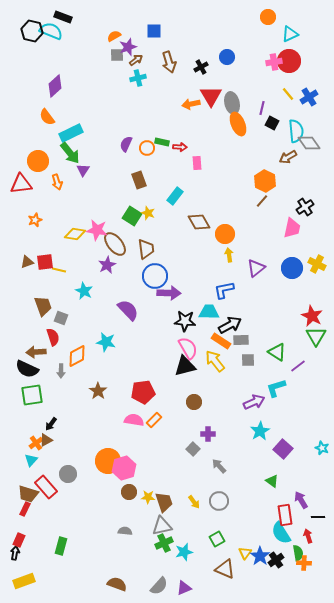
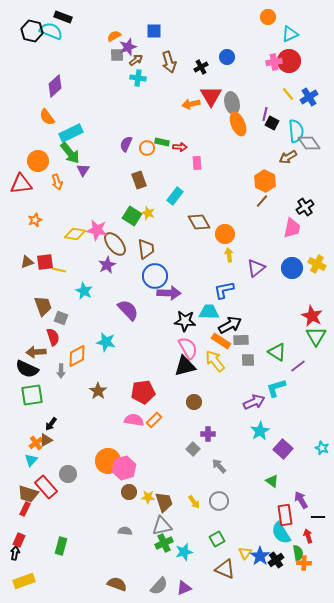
cyan cross at (138, 78): rotated 21 degrees clockwise
purple line at (262, 108): moved 3 px right, 6 px down
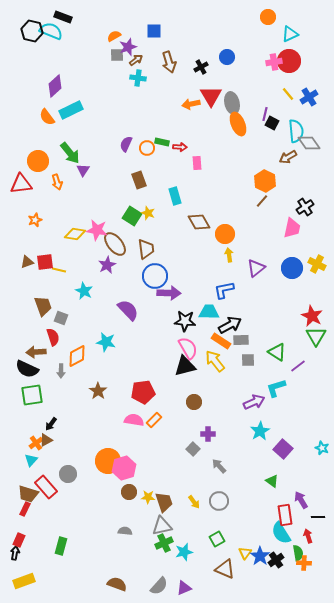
cyan rectangle at (71, 133): moved 23 px up
cyan rectangle at (175, 196): rotated 54 degrees counterclockwise
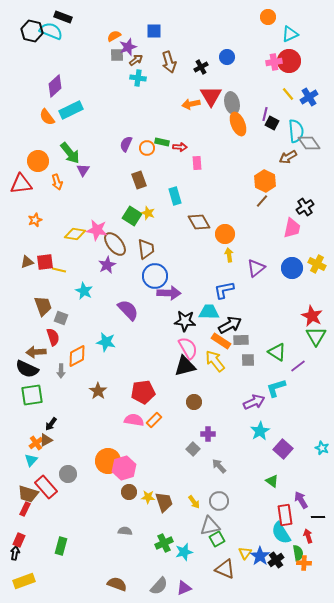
gray triangle at (162, 526): moved 48 px right
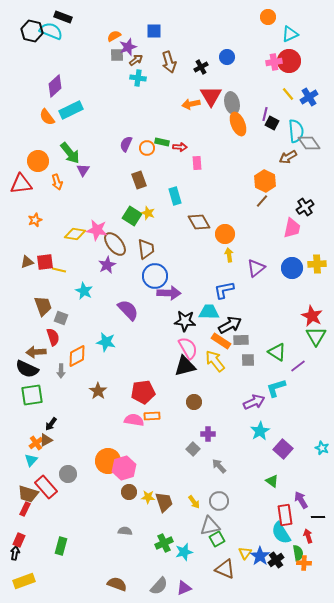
yellow cross at (317, 264): rotated 30 degrees counterclockwise
orange rectangle at (154, 420): moved 2 px left, 4 px up; rotated 42 degrees clockwise
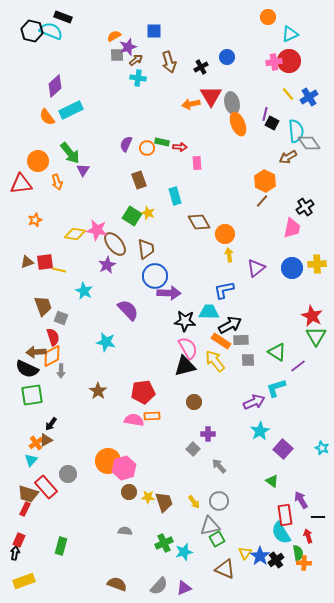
orange diamond at (77, 356): moved 25 px left
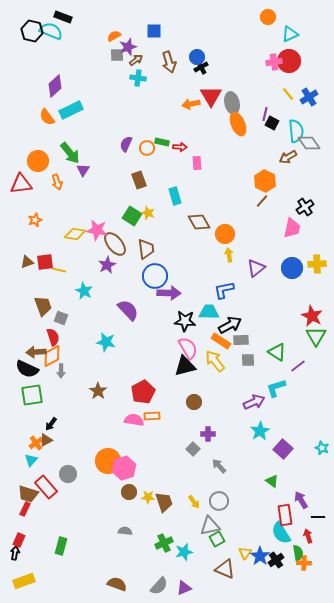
blue circle at (227, 57): moved 30 px left
red pentagon at (143, 392): rotated 20 degrees counterclockwise
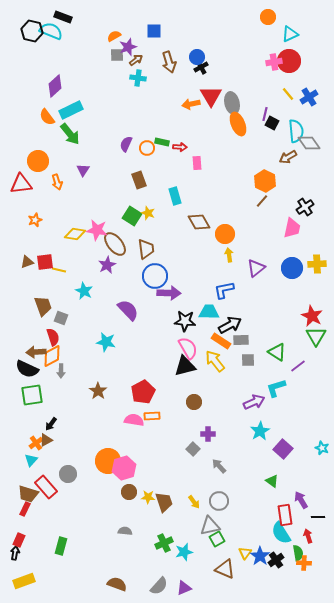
green arrow at (70, 153): moved 19 px up
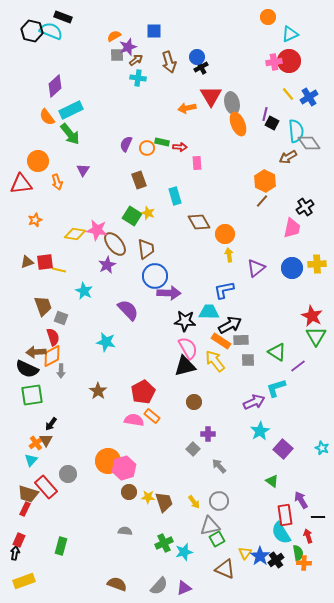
orange arrow at (191, 104): moved 4 px left, 4 px down
orange rectangle at (152, 416): rotated 42 degrees clockwise
brown triangle at (46, 440): rotated 32 degrees counterclockwise
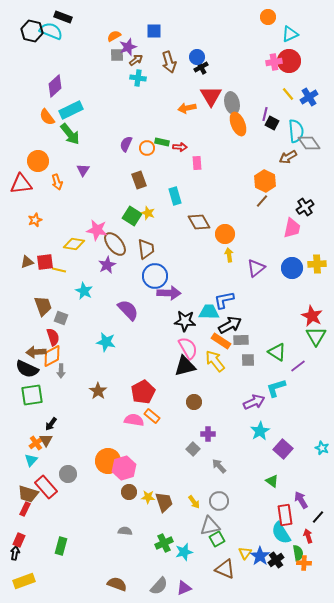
yellow diamond at (75, 234): moved 1 px left, 10 px down
blue L-shape at (224, 290): moved 10 px down
black line at (318, 517): rotated 48 degrees counterclockwise
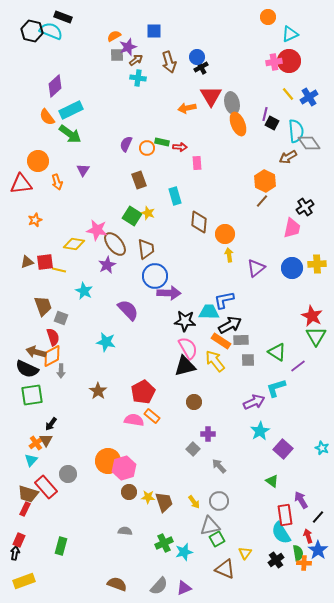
green arrow at (70, 134): rotated 15 degrees counterclockwise
brown diamond at (199, 222): rotated 35 degrees clockwise
brown arrow at (36, 352): rotated 18 degrees clockwise
blue star at (260, 556): moved 58 px right, 6 px up
